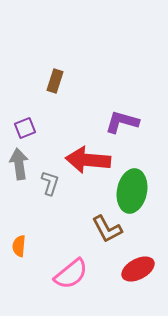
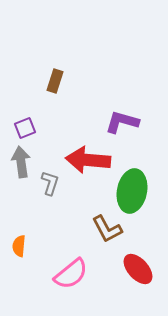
gray arrow: moved 2 px right, 2 px up
red ellipse: rotated 76 degrees clockwise
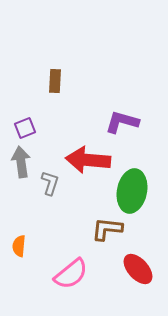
brown rectangle: rotated 15 degrees counterclockwise
brown L-shape: rotated 124 degrees clockwise
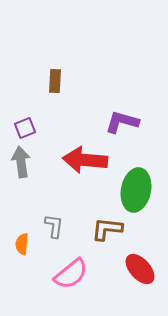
red arrow: moved 3 px left
gray L-shape: moved 4 px right, 43 px down; rotated 10 degrees counterclockwise
green ellipse: moved 4 px right, 1 px up
orange semicircle: moved 3 px right, 2 px up
red ellipse: moved 2 px right
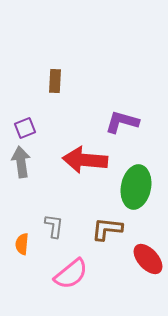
green ellipse: moved 3 px up
red ellipse: moved 8 px right, 10 px up
